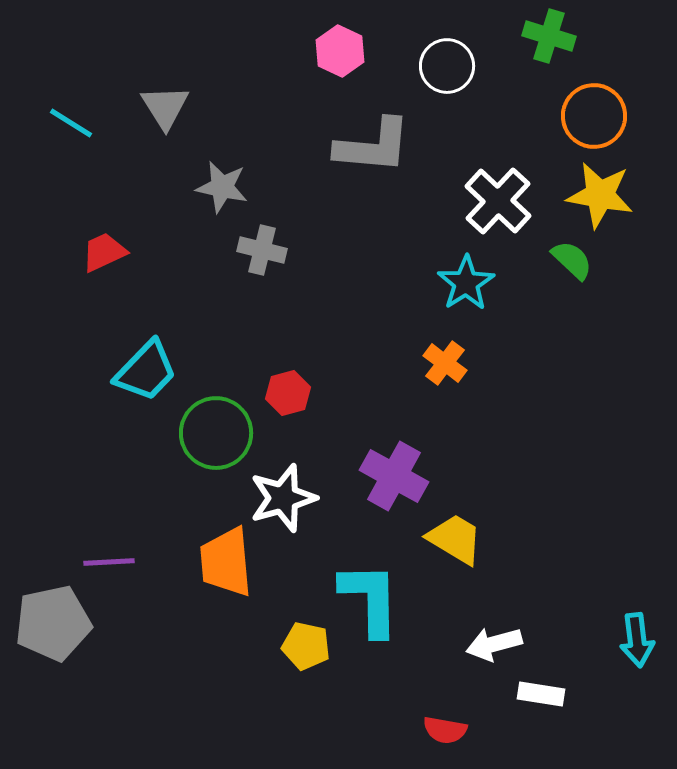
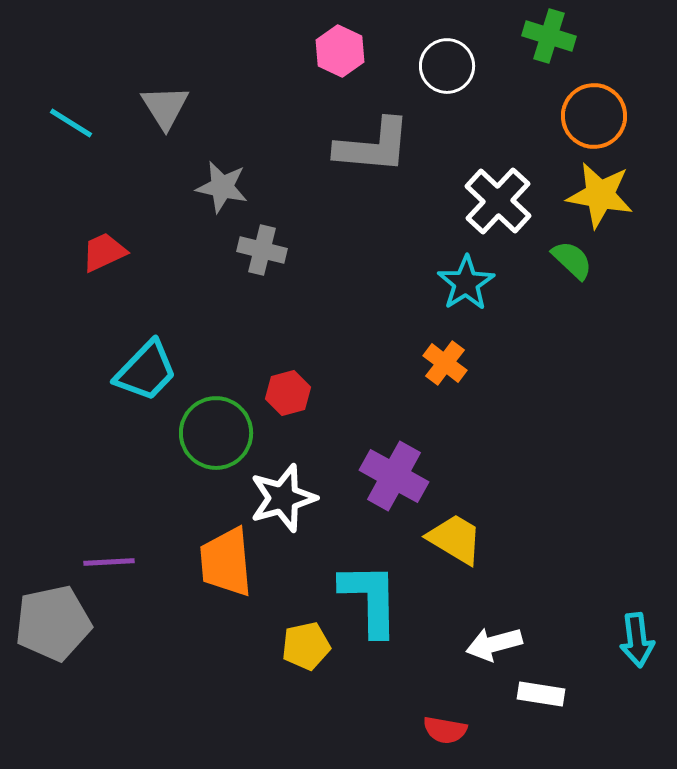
yellow pentagon: rotated 24 degrees counterclockwise
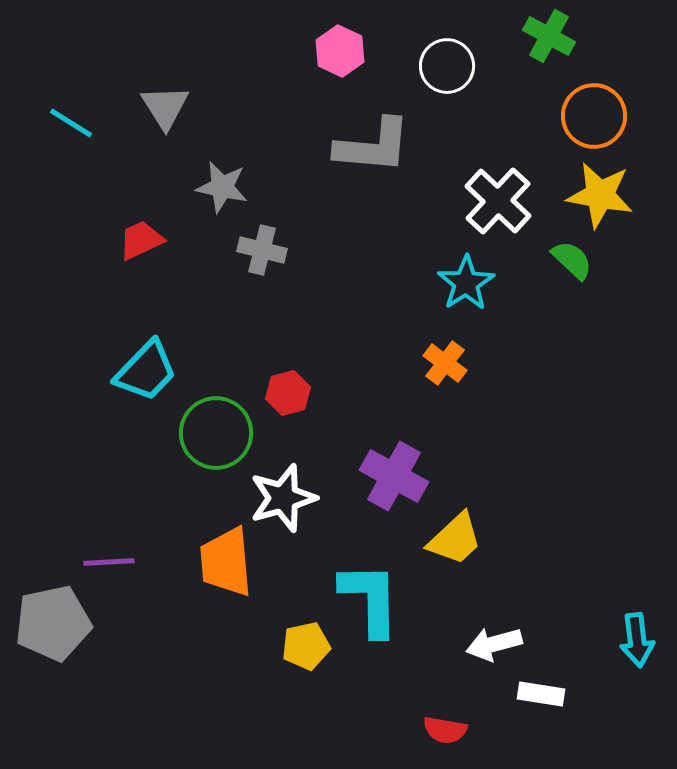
green cross: rotated 12 degrees clockwise
red trapezoid: moved 37 px right, 12 px up
yellow trapezoid: rotated 106 degrees clockwise
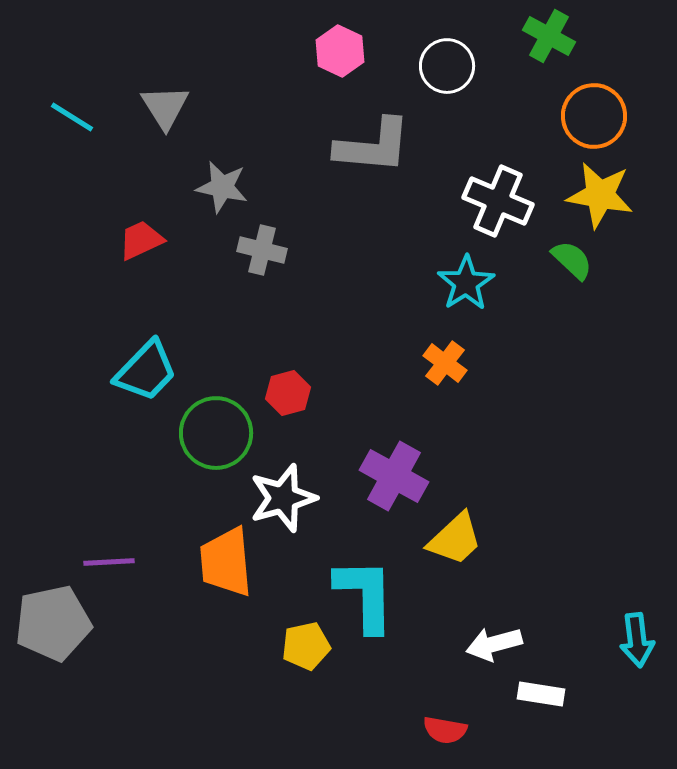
cyan line: moved 1 px right, 6 px up
white cross: rotated 20 degrees counterclockwise
cyan L-shape: moved 5 px left, 4 px up
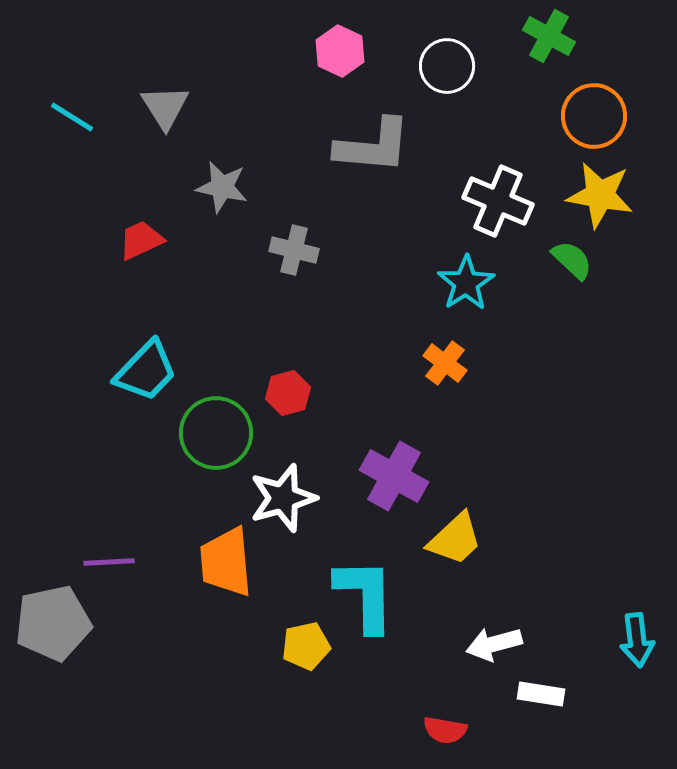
gray cross: moved 32 px right
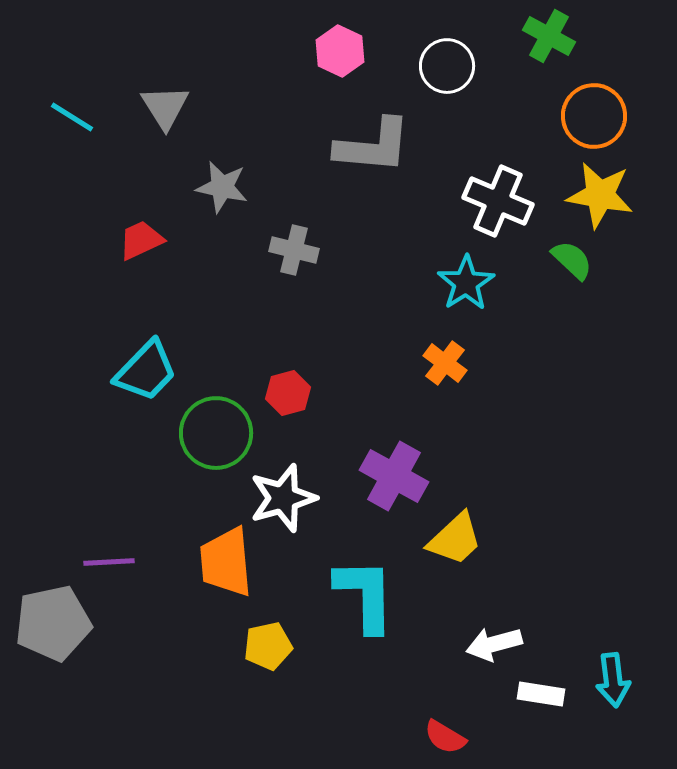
cyan arrow: moved 24 px left, 40 px down
yellow pentagon: moved 38 px left
red semicircle: moved 7 px down; rotated 21 degrees clockwise
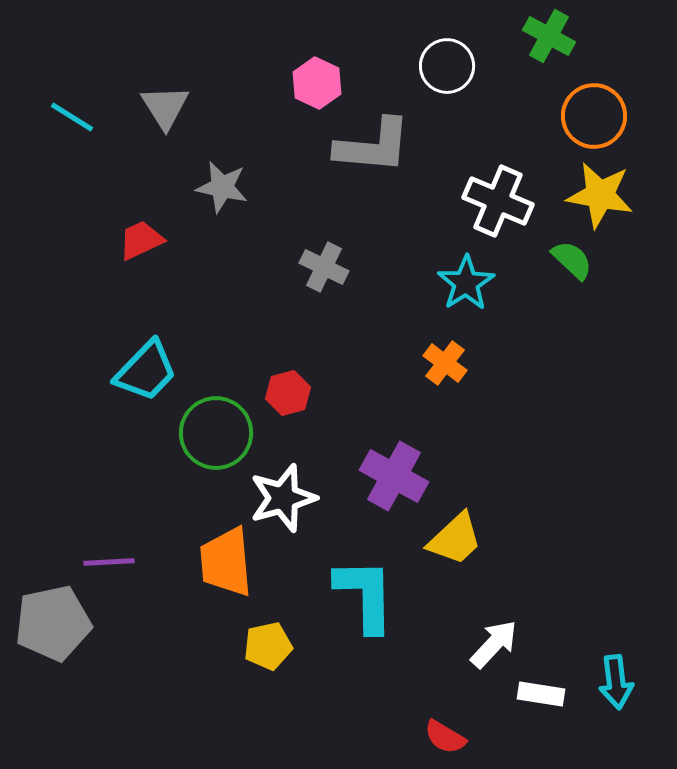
pink hexagon: moved 23 px left, 32 px down
gray cross: moved 30 px right, 17 px down; rotated 12 degrees clockwise
white arrow: rotated 148 degrees clockwise
cyan arrow: moved 3 px right, 2 px down
